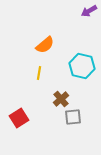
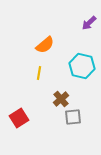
purple arrow: moved 12 px down; rotated 14 degrees counterclockwise
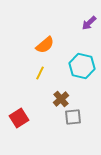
yellow line: moved 1 px right; rotated 16 degrees clockwise
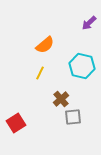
red square: moved 3 px left, 5 px down
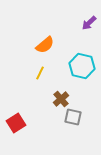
gray square: rotated 18 degrees clockwise
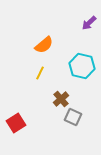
orange semicircle: moved 1 px left
gray square: rotated 12 degrees clockwise
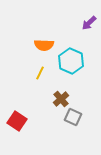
orange semicircle: rotated 42 degrees clockwise
cyan hexagon: moved 11 px left, 5 px up; rotated 10 degrees clockwise
red square: moved 1 px right, 2 px up; rotated 24 degrees counterclockwise
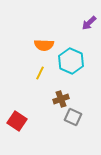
brown cross: rotated 21 degrees clockwise
